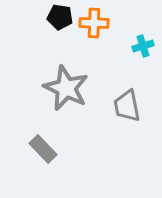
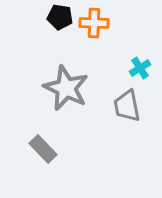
cyan cross: moved 3 px left, 22 px down; rotated 15 degrees counterclockwise
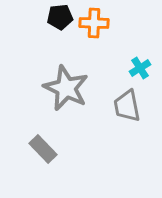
black pentagon: rotated 15 degrees counterclockwise
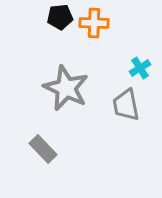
gray trapezoid: moved 1 px left, 1 px up
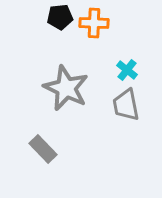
cyan cross: moved 13 px left, 2 px down; rotated 20 degrees counterclockwise
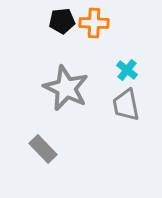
black pentagon: moved 2 px right, 4 px down
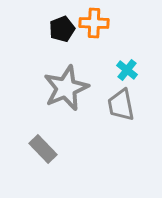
black pentagon: moved 8 px down; rotated 15 degrees counterclockwise
gray star: rotated 24 degrees clockwise
gray trapezoid: moved 5 px left
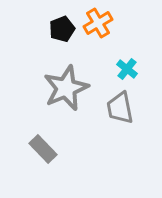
orange cross: moved 4 px right; rotated 32 degrees counterclockwise
cyan cross: moved 1 px up
gray trapezoid: moved 1 px left, 3 px down
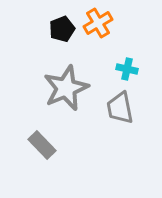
cyan cross: rotated 25 degrees counterclockwise
gray rectangle: moved 1 px left, 4 px up
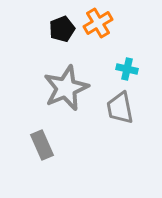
gray rectangle: rotated 20 degrees clockwise
